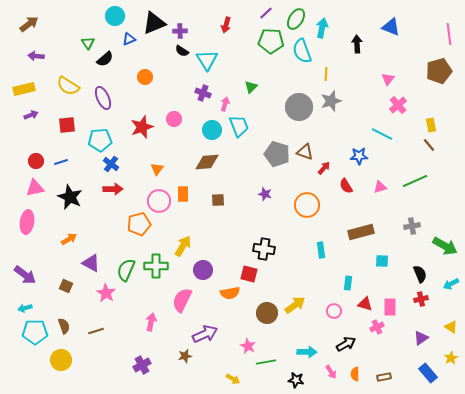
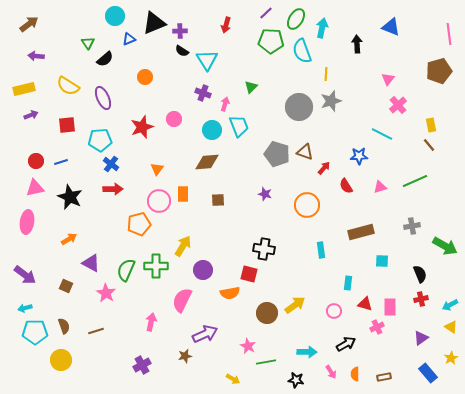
cyan arrow at (451, 284): moved 1 px left, 21 px down
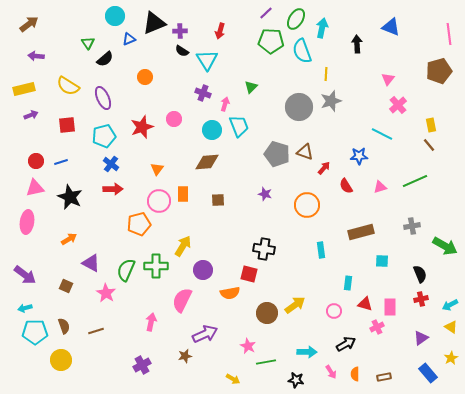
red arrow at (226, 25): moved 6 px left, 6 px down
cyan pentagon at (100, 140): moved 4 px right, 4 px up; rotated 10 degrees counterclockwise
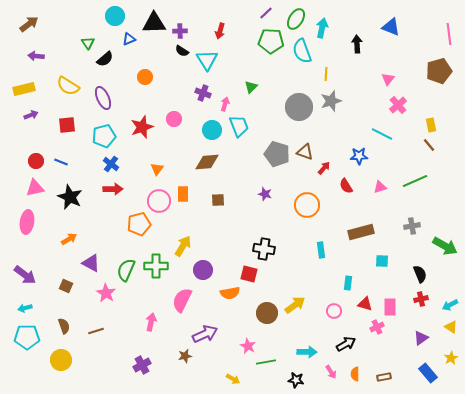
black triangle at (154, 23): rotated 20 degrees clockwise
blue line at (61, 162): rotated 40 degrees clockwise
cyan pentagon at (35, 332): moved 8 px left, 5 px down
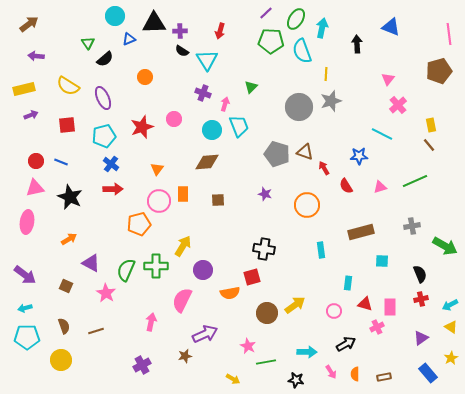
red arrow at (324, 168): rotated 72 degrees counterclockwise
red square at (249, 274): moved 3 px right, 3 px down; rotated 30 degrees counterclockwise
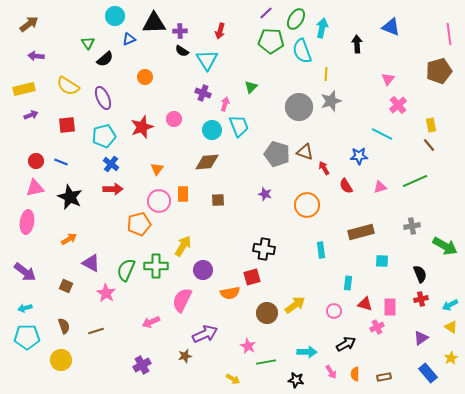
purple arrow at (25, 275): moved 3 px up
pink arrow at (151, 322): rotated 126 degrees counterclockwise
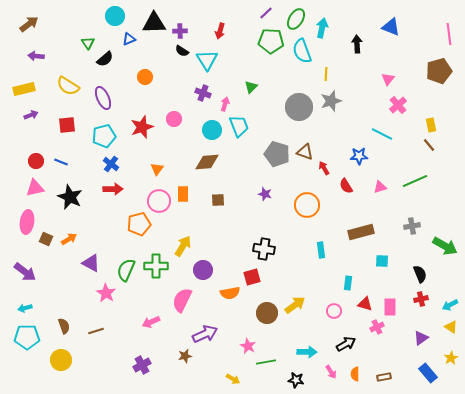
brown square at (66, 286): moved 20 px left, 47 px up
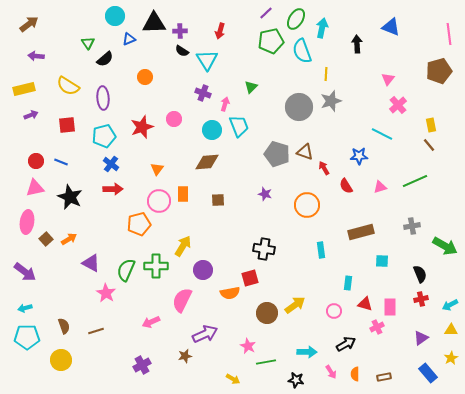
green pentagon at (271, 41): rotated 15 degrees counterclockwise
purple ellipse at (103, 98): rotated 20 degrees clockwise
brown square at (46, 239): rotated 24 degrees clockwise
red square at (252, 277): moved 2 px left, 1 px down
yellow triangle at (451, 327): moved 3 px down; rotated 32 degrees counterclockwise
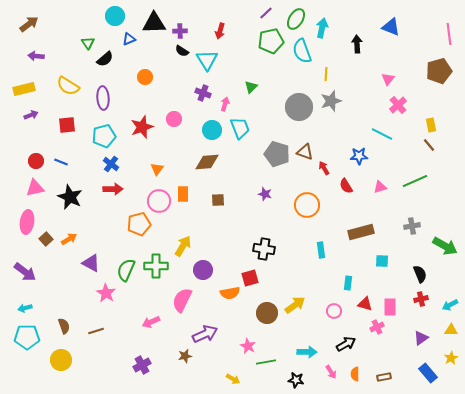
cyan trapezoid at (239, 126): moved 1 px right, 2 px down
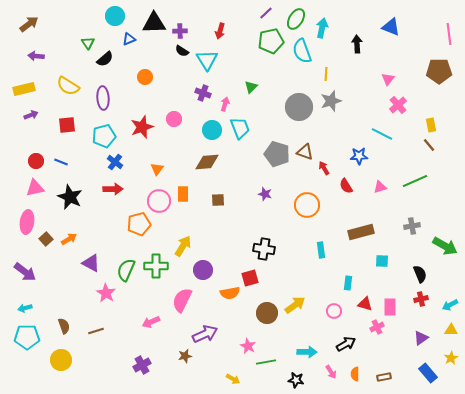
brown pentagon at (439, 71): rotated 15 degrees clockwise
blue cross at (111, 164): moved 4 px right, 2 px up
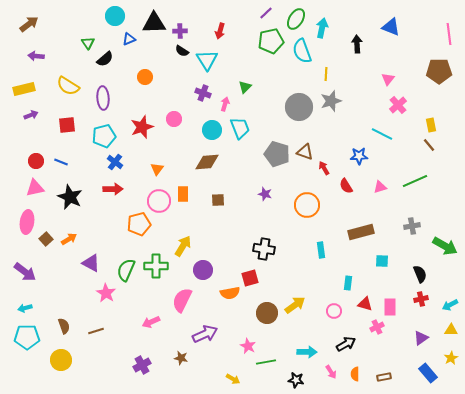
green triangle at (251, 87): moved 6 px left
brown star at (185, 356): moved 4 px left, 2 px down; rotated 24 degrees clockwise
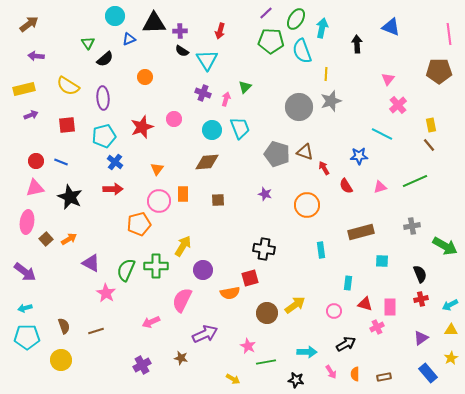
green pentagon at (271, 41): rotated 15 degrees clockwise
pink arrow at (225, 104): moved 1 px right, 5 px up
